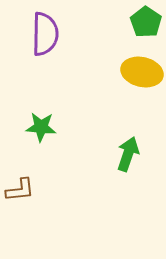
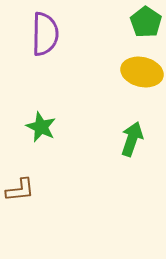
green star: rotated 20 degrees clockwise
green arrow: moved 4 px right, 15 px up
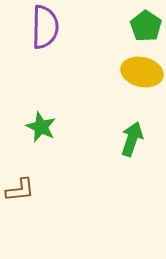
green pentagon: moved 4 px down
purple semicircle: moved 7 px up
